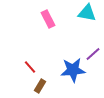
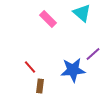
cyan triangle: moved 5 px left; rotated 30 degrees clockwise
pink rectangle: rotated 18 degrees counterclockwise
brown rectangle: rotated 24 degrees counterclockwise
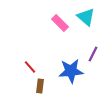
cyan triangle: moved 4 px right, 4 px down
pink rectangle: moved 12 px right, 4 px down
purple line: rotated 21 degrees counterclockwise
blue star: moved 2 px left, 1 px down
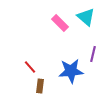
purple line: rotated 14 degrees counterclockwise
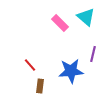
red line: moved 2 px up
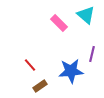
cyan triangle: moved 2 px up
pink rectangle: moved 1 px left
purple line: moved 1 px left
brown rectangle: rotated 48 degrees clockwise
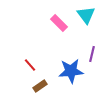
cyan triangle: rotated 12 degrees clockwise
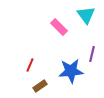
pink rectangle: moved 4 px down
red line: rotated 64 degrees clockwise
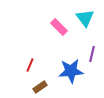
cyan triangle: moved 1 px left, 3 px down
brown rectangle: moved 1 px down
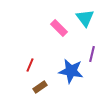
pink rectangle: moved 1 px down
blue star: rotated 15 degrees clockwise
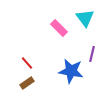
red line: moved 3 px left, 2 px up; rotated 64 degrees counterclockwise
brown rectangle: moved 13 px left, 4 px up
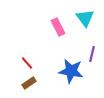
pink rectangle: moved 1 px left, 1 px up; rotated 18 degrees clockwise
brown rectangle: moved 2 px right
